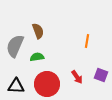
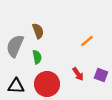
orange line: rotated 40 degrees clockwise
green semicircle: rotated 88 degrees clockwise
red arrow: moved 1 px right, 3 px up
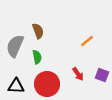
purple square: moved 1 px right
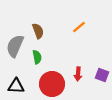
orange line: moved 8 px left, 14 px up
red arrow: rotated 40 degrees clockwise
red circle: moved 5 px right
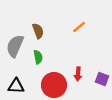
green semicircle: moved 1 px right
purple square: moved 4 px down
red circle: moved 2 px right, 1 px down
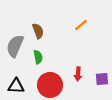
orange line: moved 2 px right, 2 px up
purple square: rotated 24 degrees counterclockwise
red circle: moved 4 px left
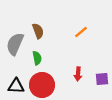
orange line: moved 7 px down
gray semicircle: moved 2 px up
green semicircle: moved 1 px left, 1 px down
red circle: moved 8 px left
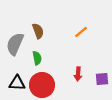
black triangle: moved 1 px right, 3 px up
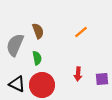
gray semicircle: moved 1 px down
black triangle: moved 1 px down; rotated 24 degrees clockwise
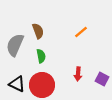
green semicircle: moved 4 px right, 2 px up
purple square: rotated 32 degrees clockwise
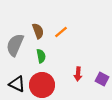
orange line: moved 20 px left
